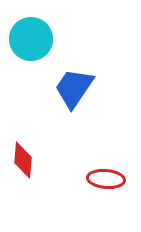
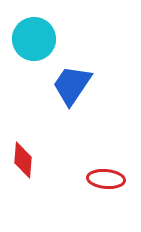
cyan circle: moved 3 px right
blue trapezoid: moved 2 px left, 3 px up
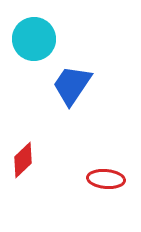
red diamond: rotated 42 degrees clockwise
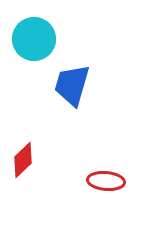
blue trapezoid: rotated 18 degrees counterclockwise
red ellipse: moved 2 px down
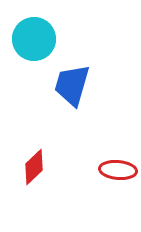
red diamond: moved 11 px right, 7 px down
red ellipse: moved 12 px right, 11 px up
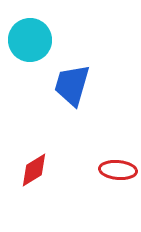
cyan circle: moved 4 px left, 1 px down
red diamond: moved 3 px down; rotated 12 degrees clockwise
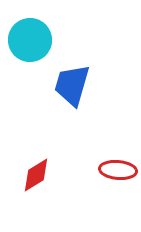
red diamond: moved 2 px right, 5 px down
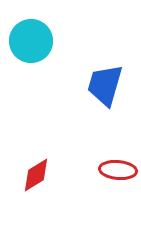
cyan circle: moved 1 px right, 1 px down
blue trapezoid: moved 33 px right
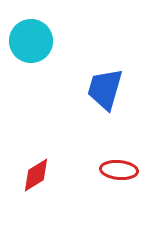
blue trapezoid: moved 4 px down
red ellipse: moved 1 px right
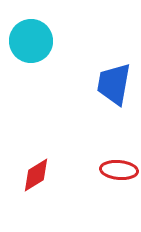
blue trapezoid: moved 9 px right, 5 px up; rotated 6 degrees counterclockwise
